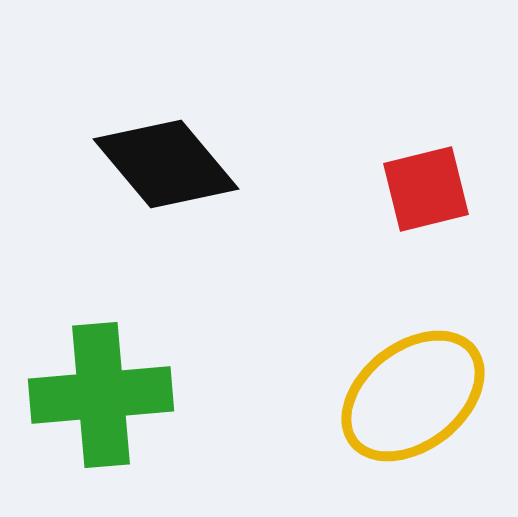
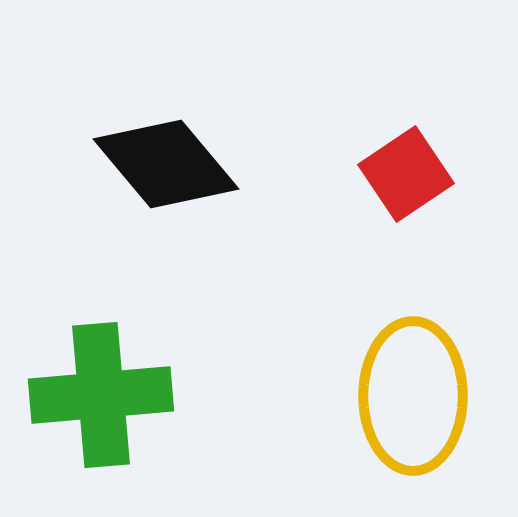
red square: moved 20 px left, 15 px up; rotated 20 degrees counterclockwise
yellow ellipse: rotated 52 degrees counterclockwise
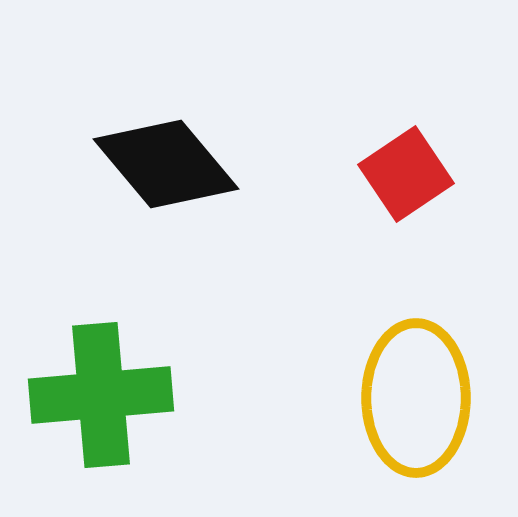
yellow ellipse: moved 3 px right, 2 px down
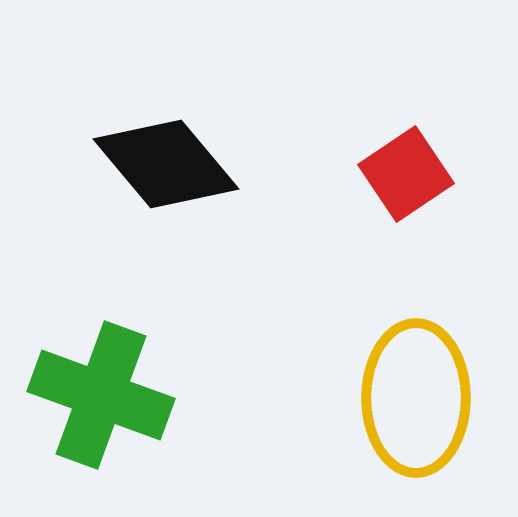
green cross: rotated 25 degrees clockwise
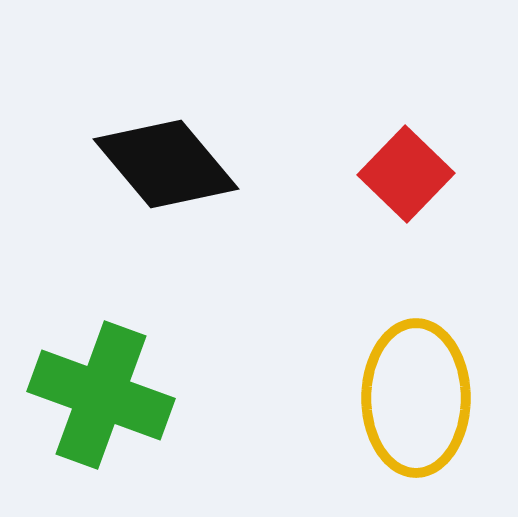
red square: rotated 12 degrees counterclockwise
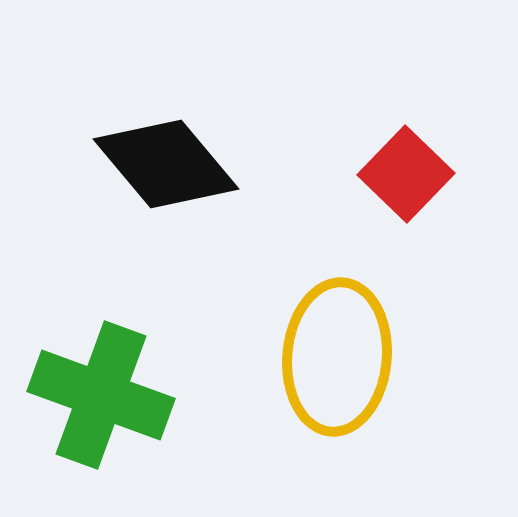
yellow ellipse: moved 79 px left, 41 px up; rotated 5 degrees clockwise
